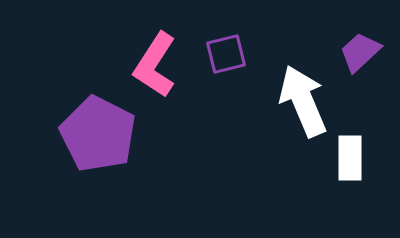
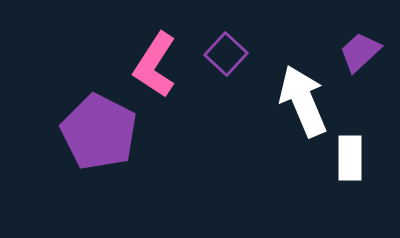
purple square: rotated 33 degrees counterclockwise
purple pentagon: moved 1 px right, 2 px up
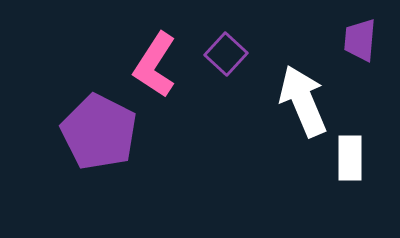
purple trapezoid: moved 12 px up; rotated 42 degrees counterclockwise
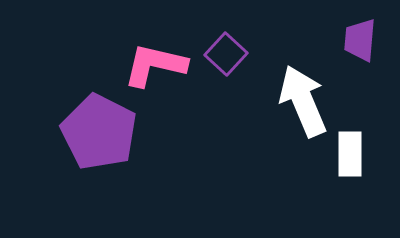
pink L-shape: rotated 70 degrees clockwise
white rectangle: moved 4 px up
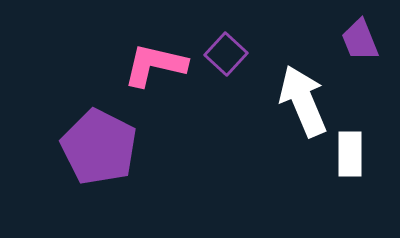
purple trapezoid: rotated 27 degrees counterclockwise
purple pentagon: moved 15 px down
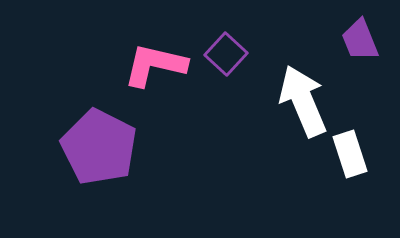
white rectangle: rotated 18 degrees counterclockwise
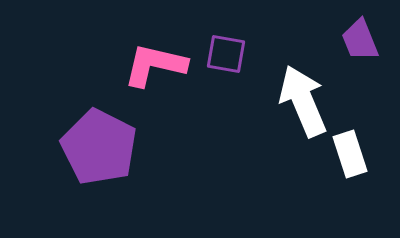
purple square: rotated 33 degrees counterclockwise
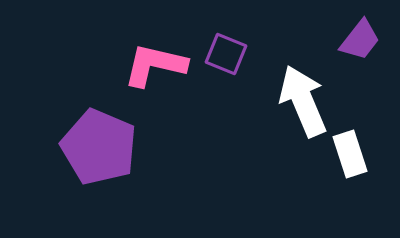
purple trapezoid: rotated 120 degrees counterclockwise
purple square: rotated 12 degrees clockwise
purple pentagon: rotated 4 degrees counterclockwise
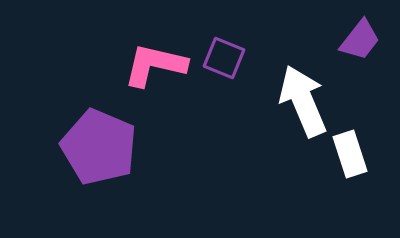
purple square: moved 2 px left, 4 px down
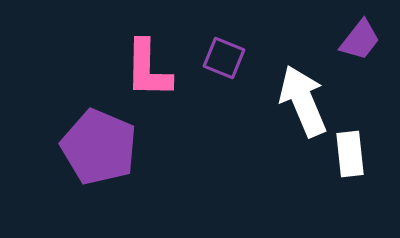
pink L-shape: moved 7 px left, 4 px down; rotated 102 degrees counterclockwise
white rectangle: rotated 12 degrees clockwise
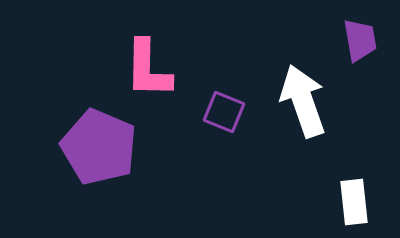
purple trapezoid: rotated 48 degrees counterclockwise
purple square: moved 54 px down
white arrow: rotated 4 degrees clockwise
white rectangle: moved 4 px right, 48 px down
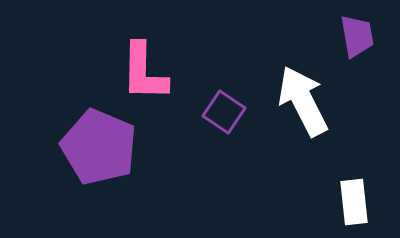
purple trapezoid: moved 3 px left, 4 px up
pink L-shape: moved 4 px left, 3 px down
white arrow: rotated 8 degrees counterclockwise
purple square: rotated 12 degrees clockwise
